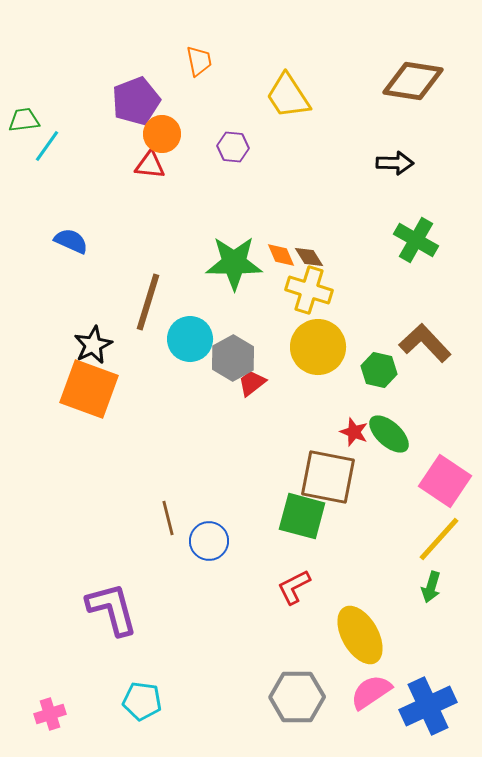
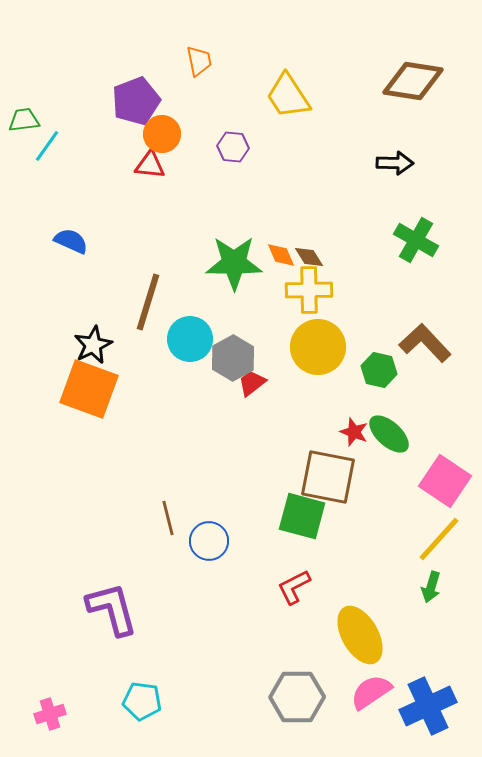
yellow cross at (309, 290): rotated 18 degrees counterclockwise
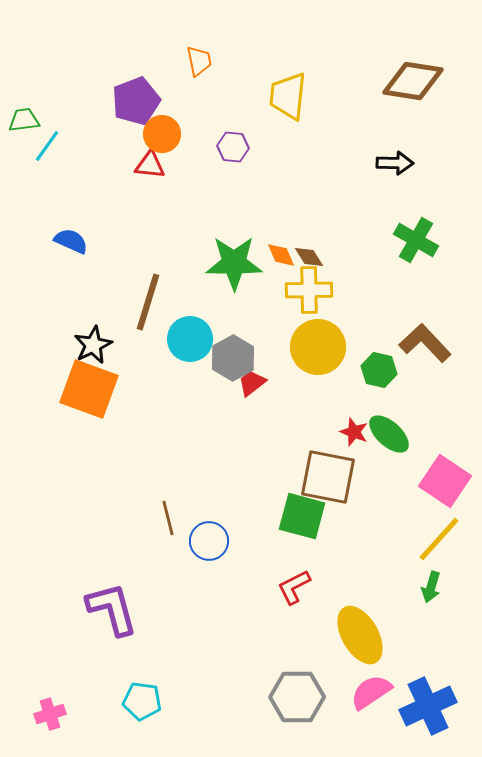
yellow trapezoid at (288, 96): rotated 39 degrees clockwise
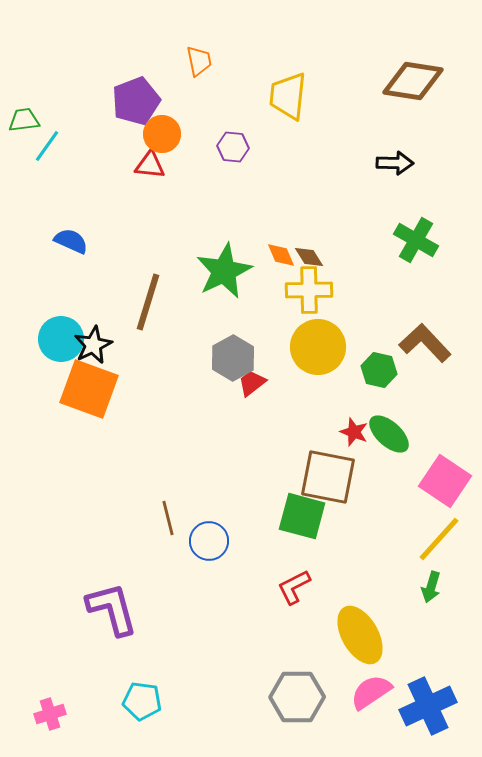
green star at (234, 263): moved 10 px left, 8 px down; rotated 26 degrees counterclockwise
cyan circle at (190, 339): moved 129 px left
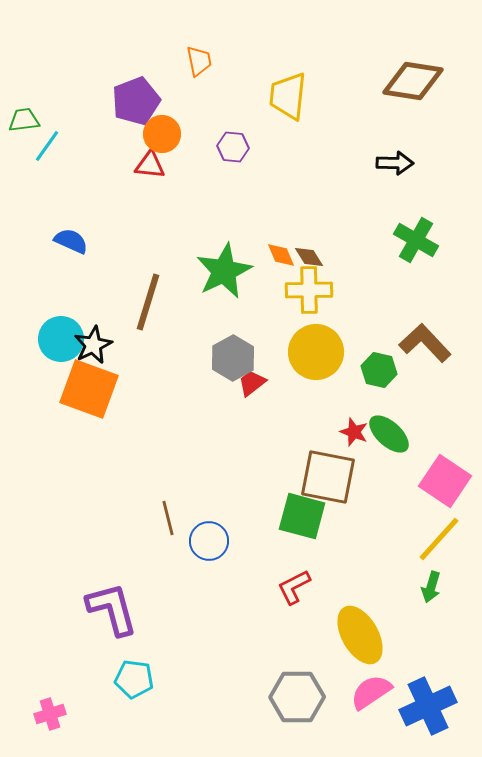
yellow circle at (318, 347): moved 2 px left, 5 px down
cyan pentagon at (142, 701): moved 8 px left, 22 px up
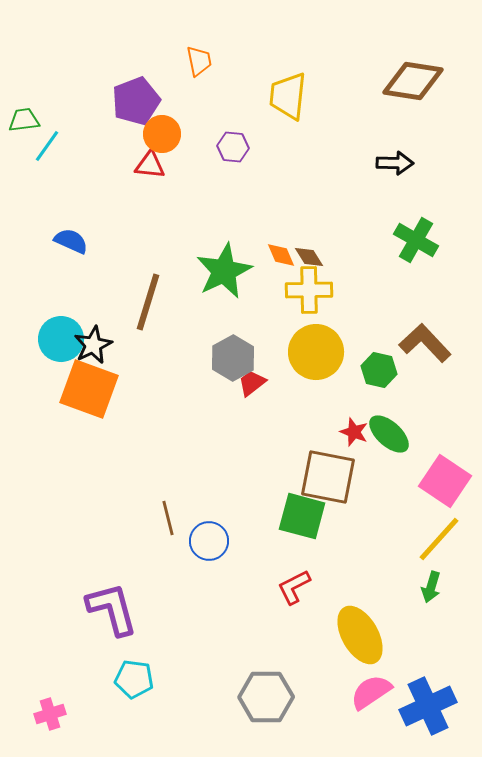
gray hexagon at (297, 697): moved 31 px left
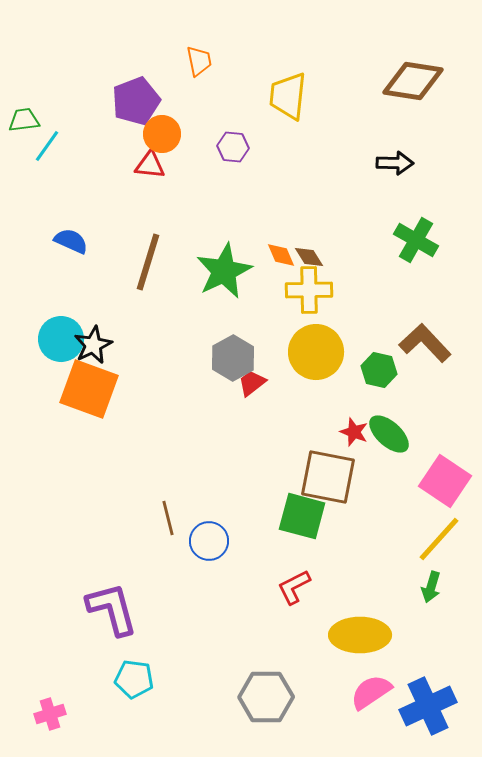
brown line at (148, 302): moved 40 px up
yellow ellipse at (360, 635): rotated 60 degrees counterclockwise
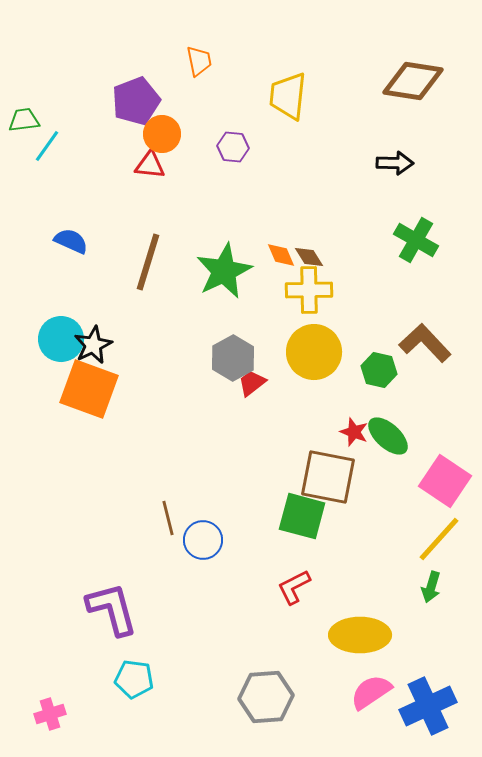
yellow circle at (316, 352): moved 2 px left
green ellipse at (389, 434): moved 1 px left, 2 px down
blue circle at (209, 541): moved 6 px left, 1 px up
gray hexagon at (266, 697): rotated 4 degrees counterclockwise
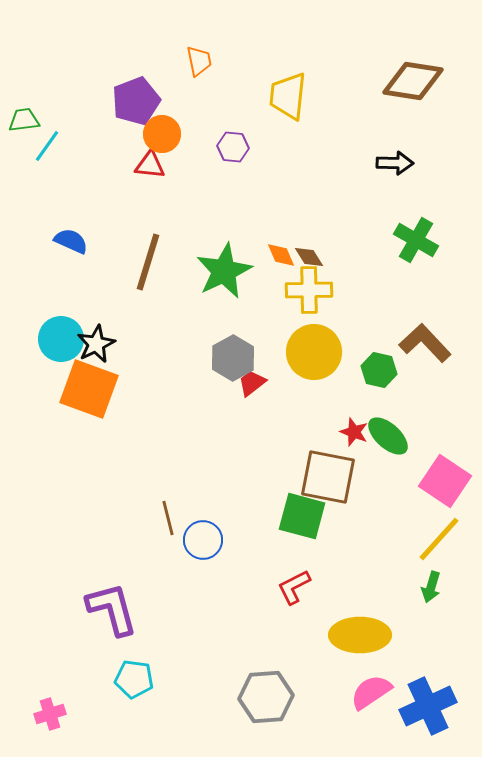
black star at (93, 345): moved 3 px right, 1 px up
